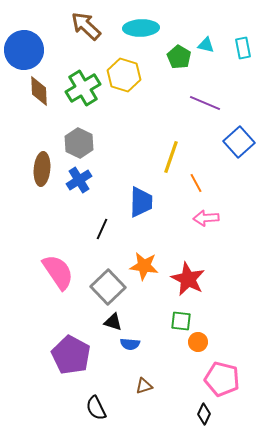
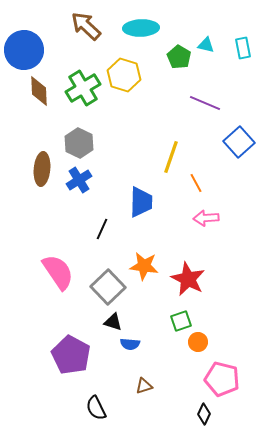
green square: rotated 25 degrees counterclockwise
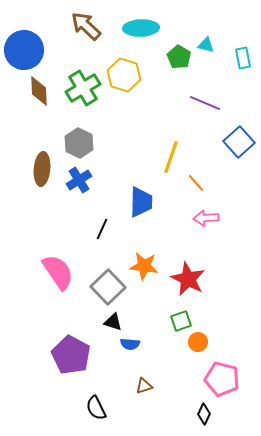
cyan rectangle: moved 10 px down
orange line: rotated 12 degrees counterclockwise
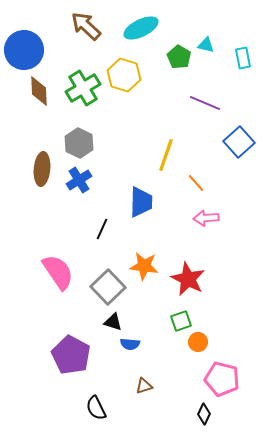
cyan ellipse: rotated 24 degrees counterclockwise
yellow line: moved 5 px left, 2 px up
